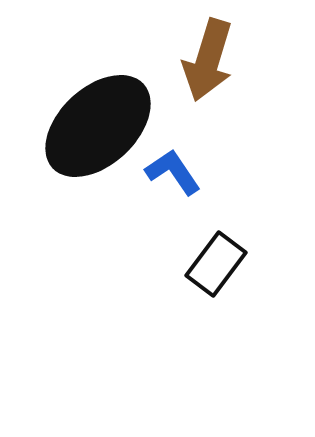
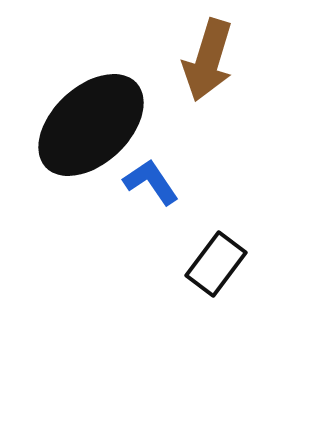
black ellipse: moved 7 px left, 1 px up
blue L-shape: moved 22 px left, 10 px down
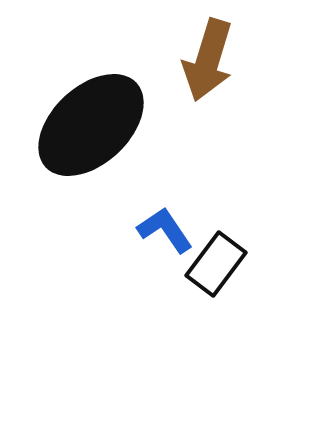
blue L-shape: moved 14 px right, 48 px down
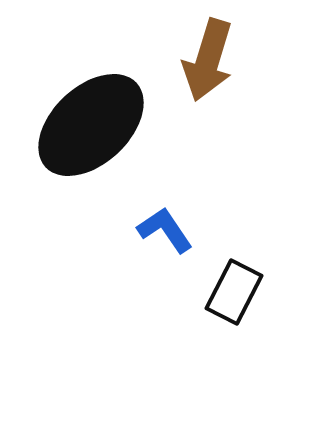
black rectangle: moved 18 px right, 28 px down; rotated 10 degrees counterclockwise
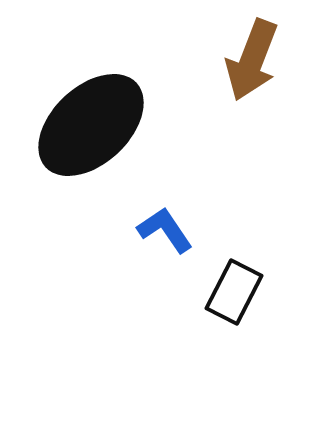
brown arrow: moved 44 px right; rotated 4 degrees clockwise
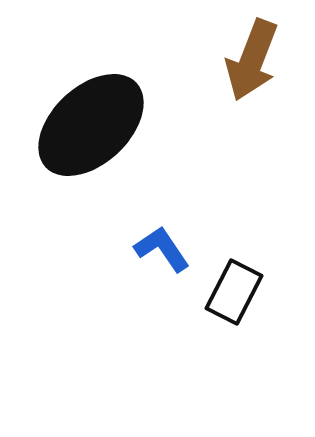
blue L-shape: moved 3 px left, 19 px down
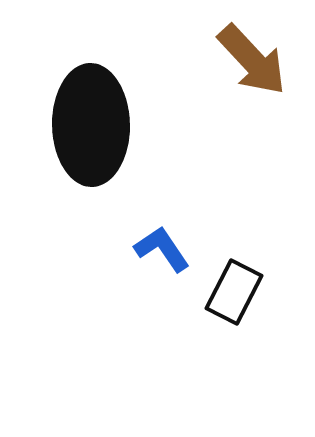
brown arrow: rotated 64 degrees counterclockwise
black ellipse: rotated 48 degrees counterclockwise
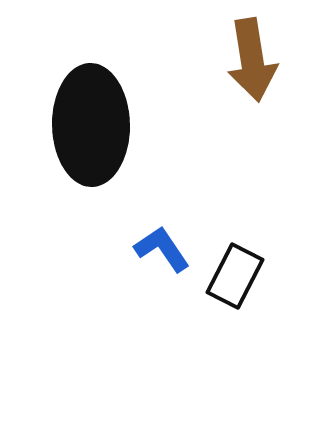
brown arrow: rotated 34 degrees clockwise
black rectangle: moved 1 px right, 16 px up
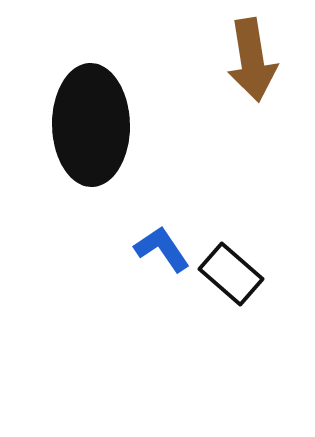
black rectangle: moved 4 px left, 2 px up; rotated 76 degrees counterclockwise
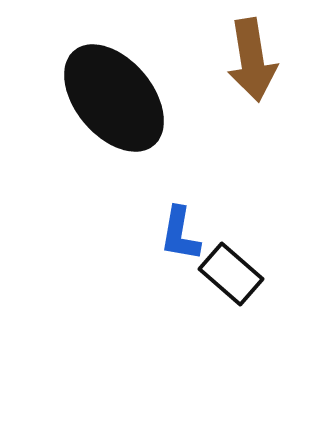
black ellipse: moved 23 px right, 27 px up; rotated 39 degrees counterclockwise
blue L-shape: moved 18 px right, 15 px up; rotated 136 degrees counterclockwise
